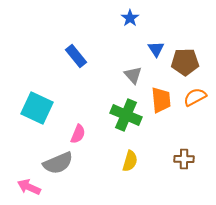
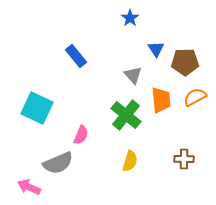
green cross: rotated 16 degrees clockwise
pink semicircle: moved 3 px right, 1 px down
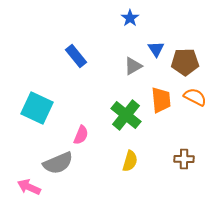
gray triangle: moved 9 px up; rotated 42 degrees clockwise
orange semicircle: rotated 55 degrees clockwise
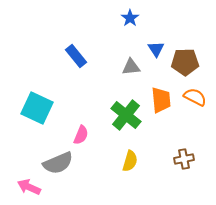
gray triangle: moved 2 px left, 1 px down; rotated 24 degrees clockwise
brown cross: rotated 12 degrees counterclockwise
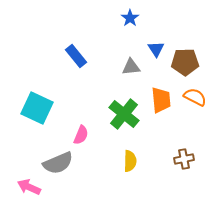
green cross: moved 2 px left, 1 px up
yellow semicircle: rotated 15 degrees counterclockwise
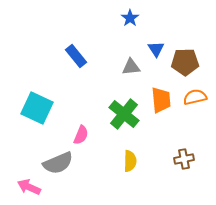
orange semicircle: rotated 40 degrees counterclockwise
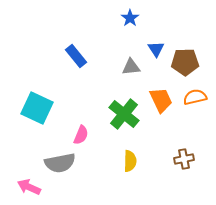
orange trapezoid: rotated 20 degrees counterclockwise
gray semicircle: moved 2 px right; rotated 12 degrees clockwise
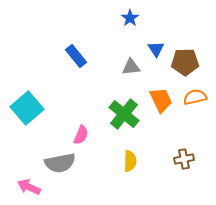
cyan square: moved 10 px left; rotated 24 degrees clockwise
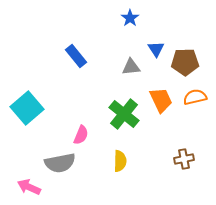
yellow semicircle: moved 10 px left
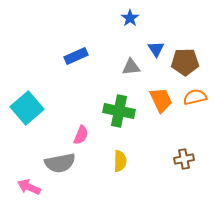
blue rectangle: rotated 75 degrees counterclockwise
green cross: moved 5 px left, 3 px up; rotated 28 degrees counterclockwise
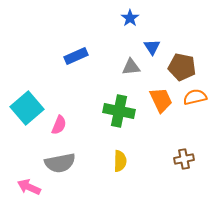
blue triangle: moved 4 px left, 2 px up
brown pentagon: moved 3 px left, 5 px down; rotated 12 degrees clockwise
pink semicircle: moved 22 px left, 10 px up
